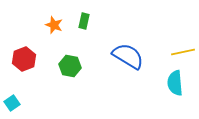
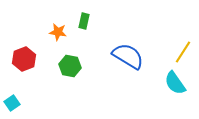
orange star: moved 4 px right, 7 px down; rotated 12 degrees counterclockwise
yellow line: rotated 45 degrees counterclockwise
cyan semicircle: rotated 30 degrees counterclockwise
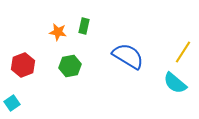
green rectangle: moved 5 px down
red hexagon: moved 1 px left, 6 px down
green hexagon: rotated 20 degrees counterclockwise
cyan semicircle: rotated 15 degrees counterclockwise
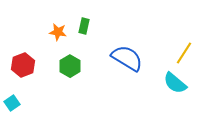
yellow line: moved 1 px right, 1 px down
blue semicircle: moved 1 px left, 2 px down
green hexagon: rotated 20 degrees counterclockwise
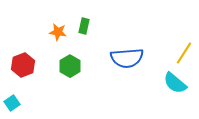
blue semicircle: rotated 144 degrees clockwise
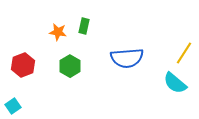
cyan square: moved 1 px right, 3 px down
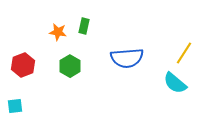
cyan square: moved 2 px right; rotated 28 degrees clockwise
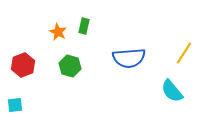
orange star: rotated 18 degrees clockwise
blue semicircle: moved 2 px right
green hexagon: rotated 15 degrees counterclockwise
cyan semicircle: moved 3 px left, 8 px down; rotated 10 degrees clockwise
cyan square: moved 1 px up
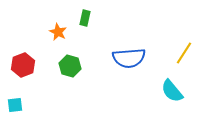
green rectangle: moved 1 px right, 8 px up
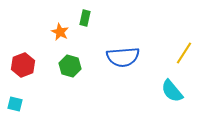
orange star: moved 2 px right
blue semicircle: moved 6 px left, 1 px up
cyan square: moved 1 px up; rotated 21 degrees clockwise
